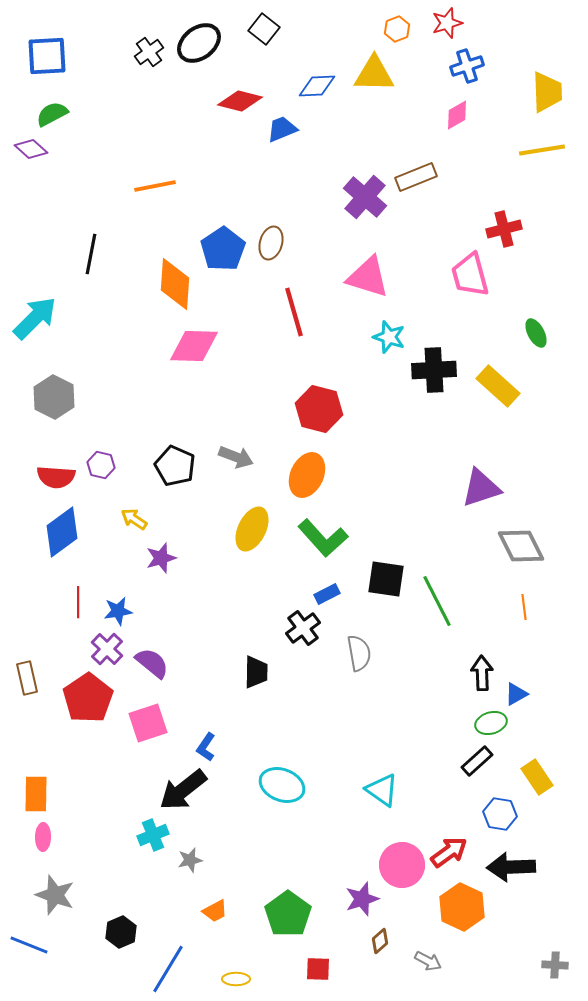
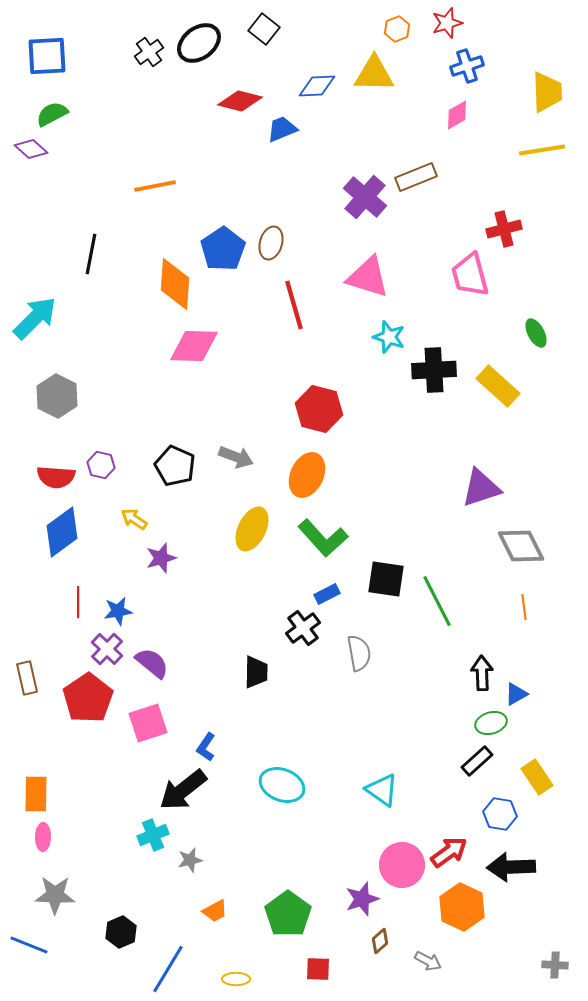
red line at (294, 312): moved 7 px up
gray hexagon at (54, 397): moved 3 px right, 1 px up
gray star at (55, 895): rotated 18 degrees counterclockwise
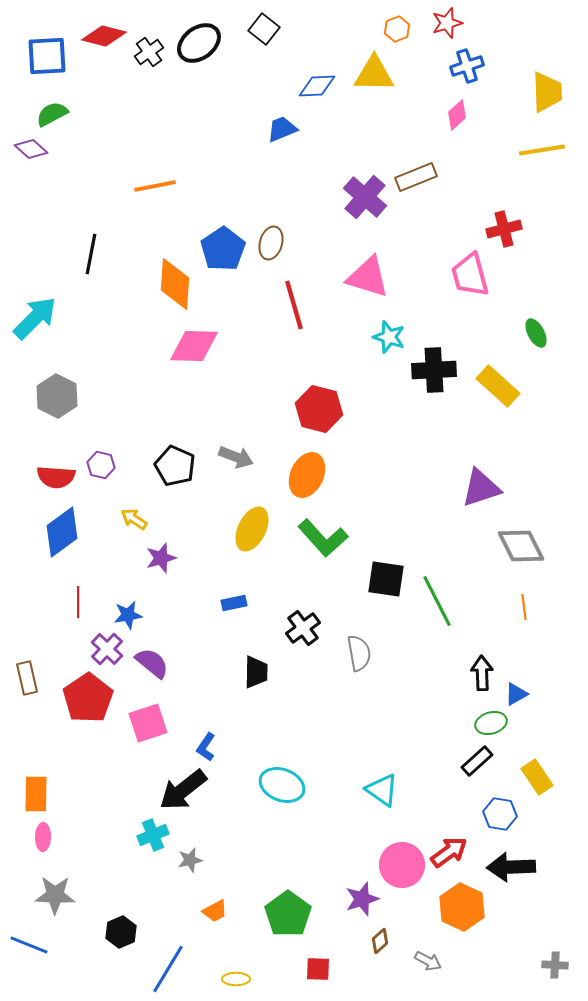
red diamond at (240, 101): moved 136 px left, 65 px up
pink diamond at (457, 115): rotated 12 degrees counterclockwise
blue rectangle at (327, 594): moved 93 px left, 9 px down; rotated 15 degrees clockwise
blue star at (118, 611): moved 10 px right, 4 px down
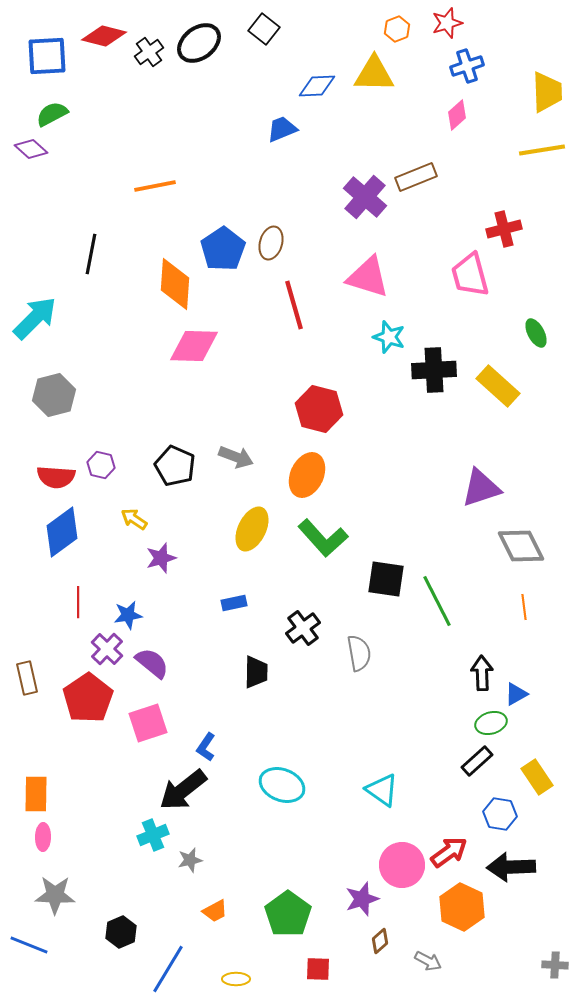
gray hexagon at (57, 396): moved 3 px left, 1 px up; rotated 18 degrees clockwise
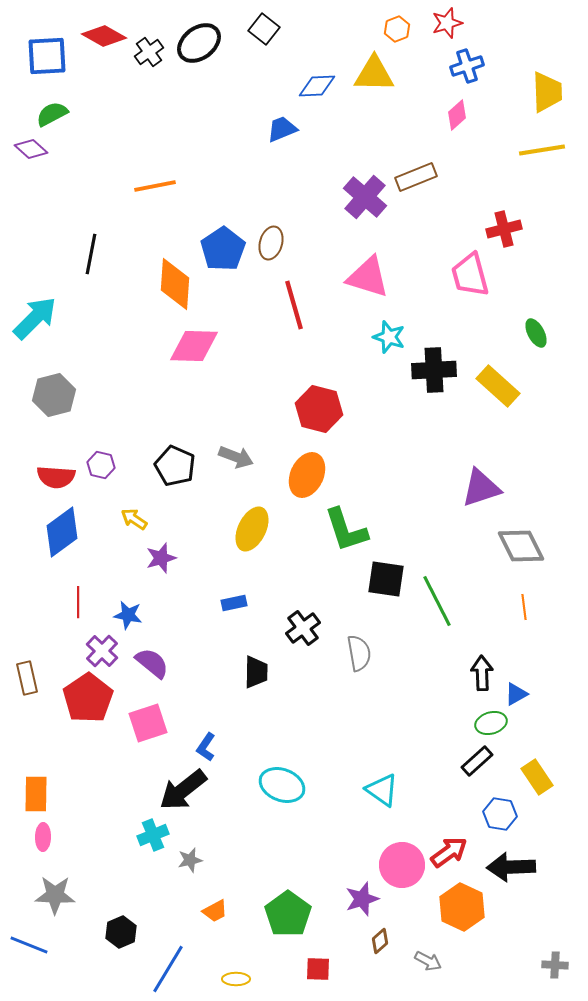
red diamond at (104, 36): rotated 15 degrees clockwise
green L-shape at (323, 538): moved 23 px right, 8 px up; rotated 24 degrees clockwise
blue star at (128, 615): rotated 20 degrees clockwise
purple cross at (107, 649): moved 5 px left, 2 px down
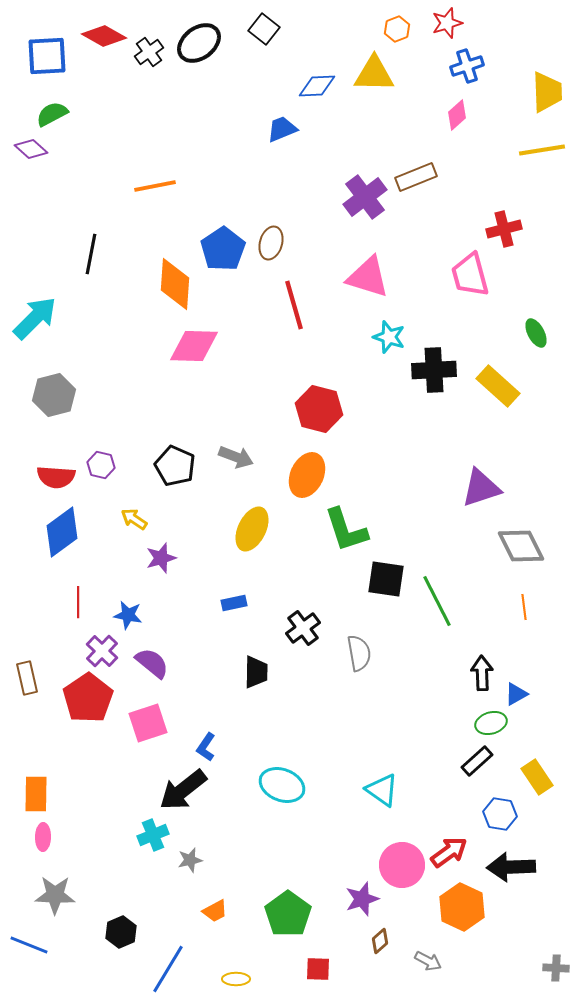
purple cross at (365, 197): rotated 12 degrees clockwise
gray cross at (555, 965): moved 1 px right, 3 px down
